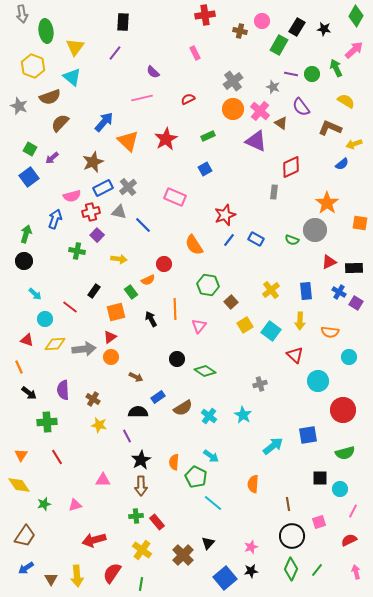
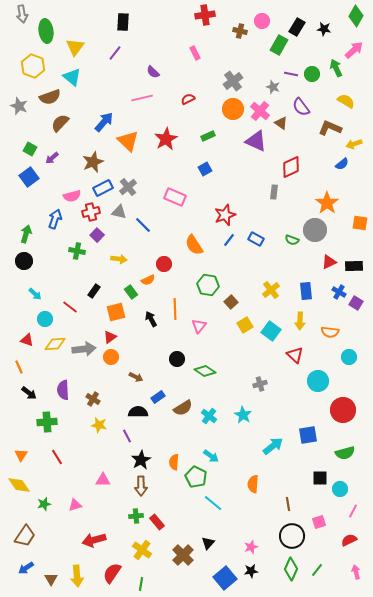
black rectangle at (354, 268): moved 2 px up
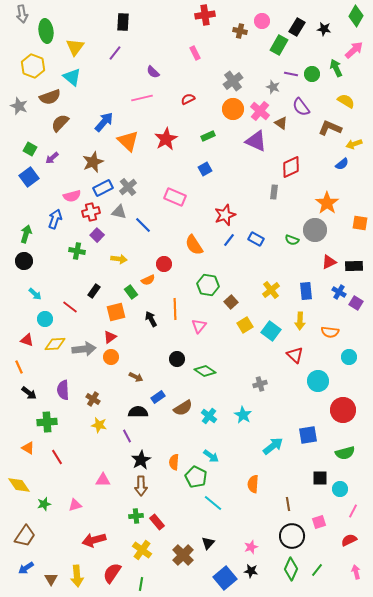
orange triangle at (21, 455): moved 7 px right, 7 px up; rotated 32 degrees counterclockwise
black star at (251, 571): rotated 16 degrees clockwise
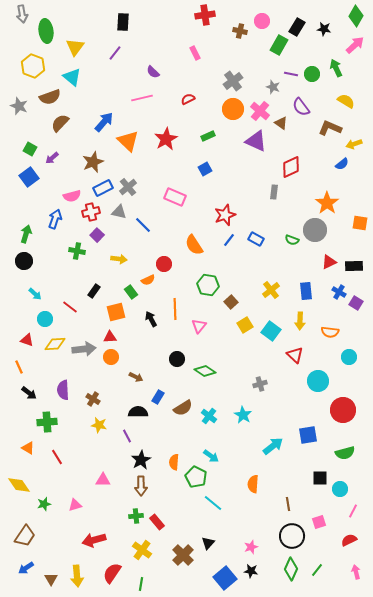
pink arrow at (354, 50): moved 1 px right, 5 px up
red triangle at (110, 337): rotated 32 degrees clockwise
blue rectangle at (158, 397): rotated 24 degrees counterclockwise
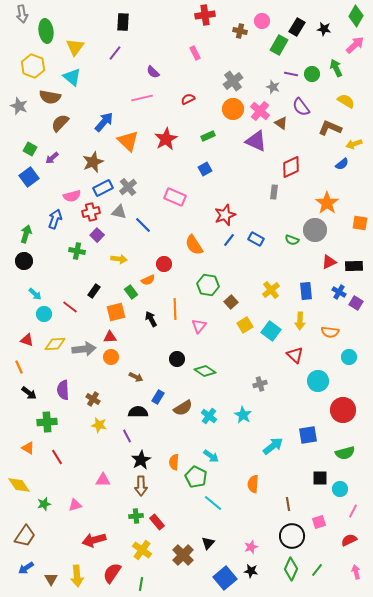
brown semicircle at (50, 97): rotated 30 degrees clockwise
cyan circle at (45, 319): moved 1 px left, 5 px up
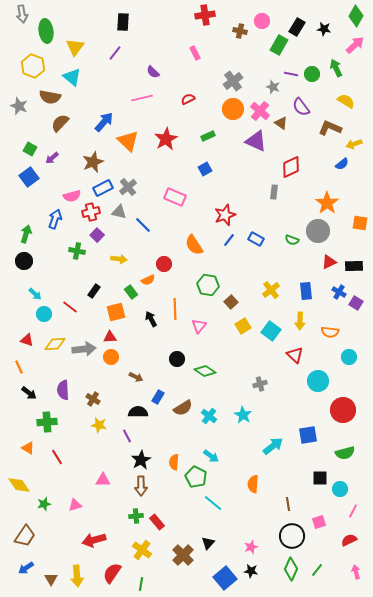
gray circle at (315, 230): moved 3 px right, 1 px down
yellow square at (245, 325): moved 2 px left, 1 px down
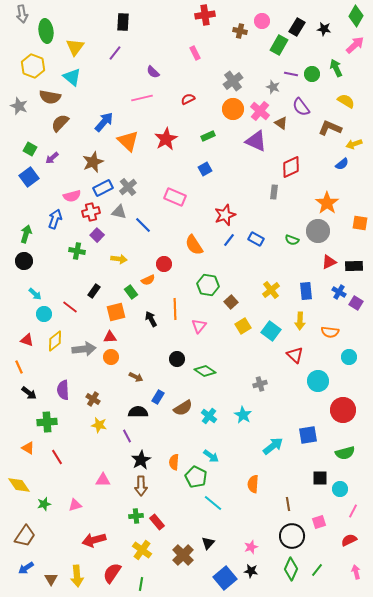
yellow diamond at (55, 344): moved 3 px up; rotated 35 degrees counterclockwise
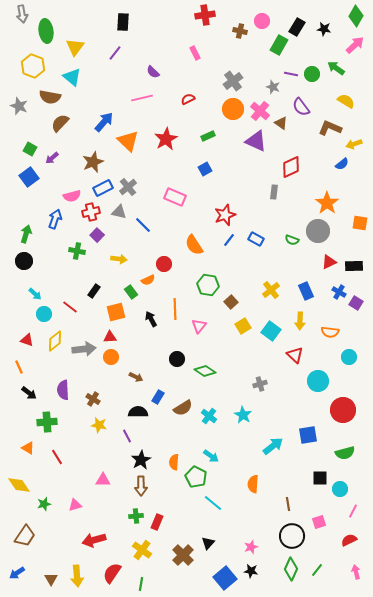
green arrow at (336, 68): rotated 30 degrees counterclockwise
blue rectangle at (306, 291): rotated 18 degrees counterclockwise
red rectangle at (157, 522): rotated 63 degrees clockwise
blue arrow at (26, 568): moved 9 px left, 5 px down
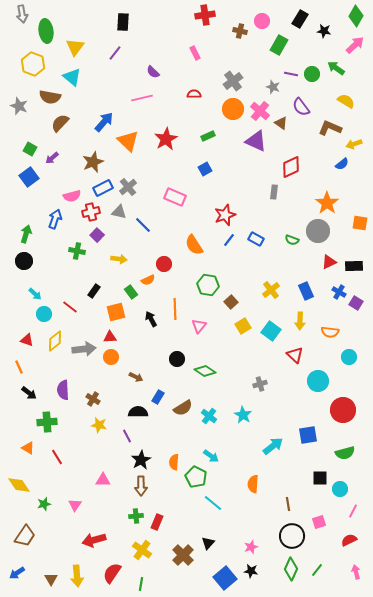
black rectangle at (297, 27): moved 3 px right, 8 px up
black star at (324, 29): moved 2 px down
yellow hexagon at (33, 66): moved 2 px up
red semicircle at (188, 99): moved 6 px right, 5 px up; rotated 24 degrees clockwise
pink triangle at (75, 505): rotated 40 degrees counterclockwise
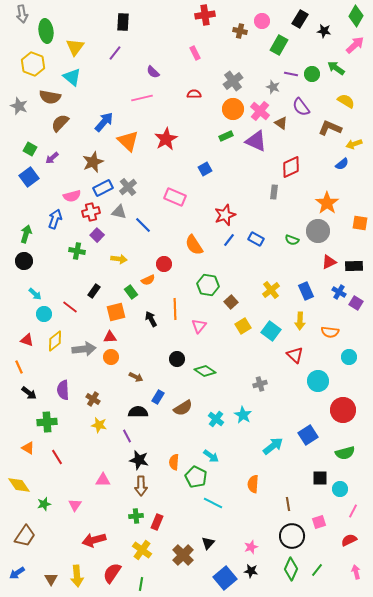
green rectangle at (208, 136): moved 18 px right
cyan cross at (209, 416): moved 7 px right, 3 px down
blue square at (308, 435): rotated 24 degrees counterclockwise
black star at (141, 460): moved 2 px left; rotated 30 degrees counterclockwise
cyan line at (213, 503): rotated 12 degrees counterclockwise
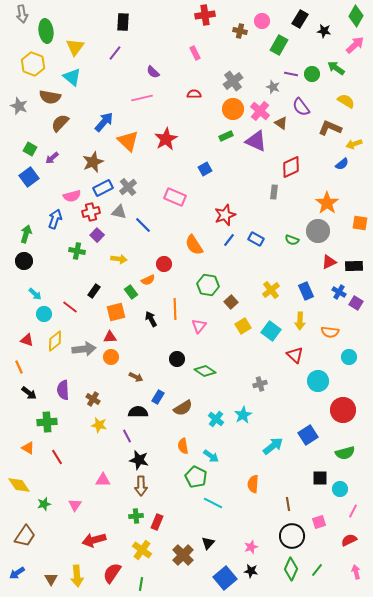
cyan star at (243, 415): rotated 12 degrees clockwise
orange semicircle at (174, 462): moved 9 px right, 16 px up; rotated 14 degrees counterclockwise
